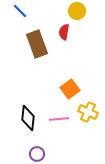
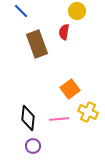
blue line: moved 1 px right
purple circle: moved 4 px left, 8 px up
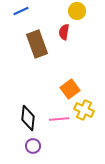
blue line: rotated 70 degrees counterclockwise
yellow cross: moved 4 px left, 2 px up
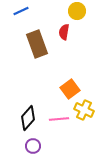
black diamond: rotated 35 degrees clockwise
